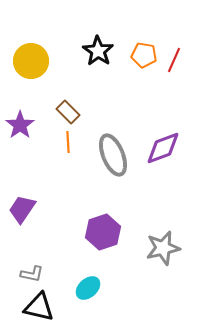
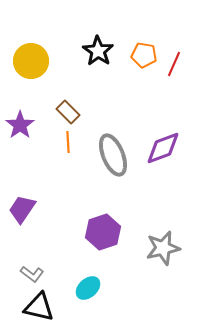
red line: moved 4 px down
gray L-shape: rotated 25 degrees clockwise
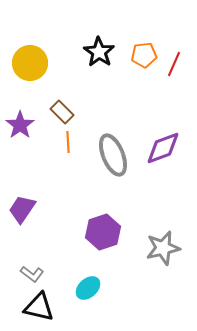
black star: moved 1 px right, 1 px down
orange pentagon: rotated 15 degrees counterclockwise
yellow circle: moved 1 px left, 2 px down
brown rectangle: moved 6 px left
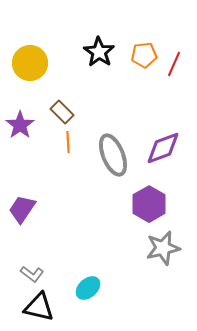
purple hexagon: moved 46 px right, 28 px up; rotated 12 degrees counterclockwise
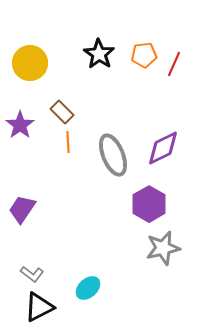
black star: moved 2 px down
purple diamond: rotated 6 degrees counterclockwise
black triangle: rotated 40 degrees counterclockwise
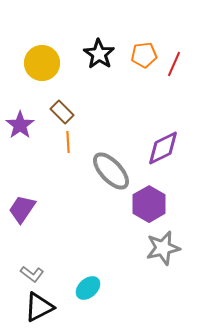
yellow circle: moved 12 px right
gray ellipse: moved 2 px left, 16 px down; rotated 21 degrees counterclockwise
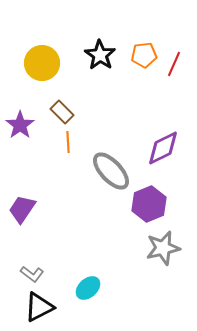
black star: moved 1 px right, 1 px down
purple hexagon: rotated 8 degrees clockwise
